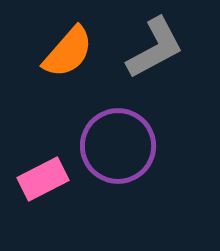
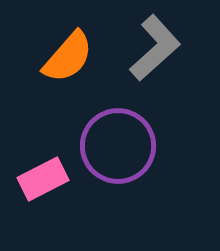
gray L-shape: rotated 14 degrees counterclockwise
orange semicircle: moved 5 px down
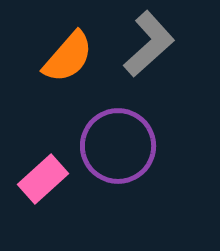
gray L-shape: moved 6 px left, 4 px up
pink rectangle: rotated 15 degrees counterclockwise
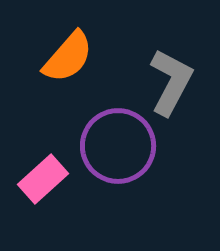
gray L-shape: moved 22 px right, 38 px down; rotated 20 degrees counterclockwise
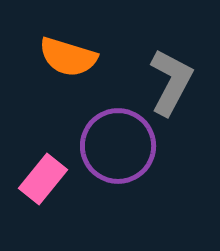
orange semicircle: rotated 66 degrees clockwise
pink rectangle: rotated 9 degrees counterclockwise
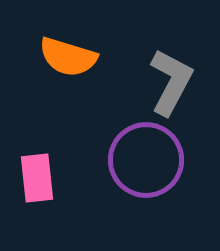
purple circle: moved 28 px right, 14 px down
pink rectangle: moved 6 px left, 1 px up; rotated 45 degrees counterclockwise
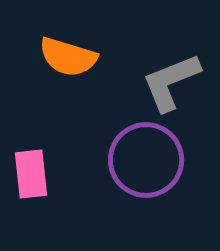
gray L-shape: rotated 140 degrees counterclockwise
pink rectangle: moved 6 px left, 4 px up
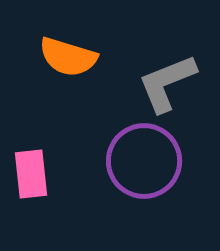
gray L-shape: moved 4 px left, 1 px down
purple circle: moved 2 px left, 1 px down
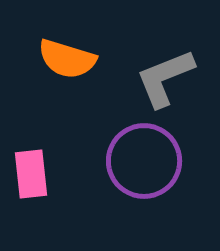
orange semicircle: moved 1 px left, 2 px down
gray L-shape: moved 2 px left, 5 px up
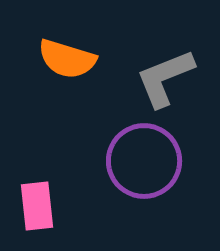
pink rectangle: moved 6 px right, 32 px down
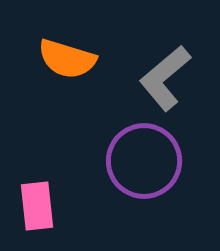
gray L-shape: rotated 18 degrees counterclockwise
